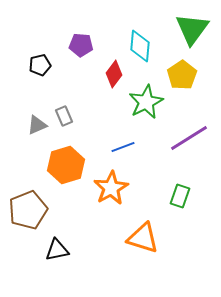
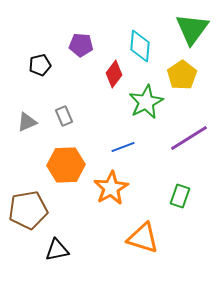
gray triangle: moved 10 px left, 3 px up
orange hexagon: rotated 15 degrees clockwise
brown pentagon: rotated 12 degrees clockwise
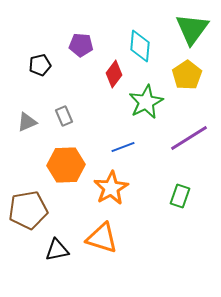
yellow pentagon: moved 5 px right
orange triangle: moved 41 px left
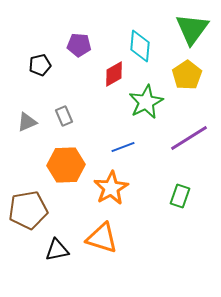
purple pentagon: moved 2 px left
red diamond: rotated 24 degrees clockwise
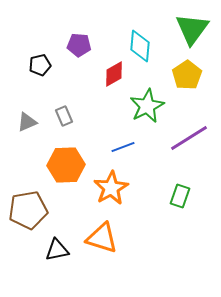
green star: moved 1 px right, 4 px down
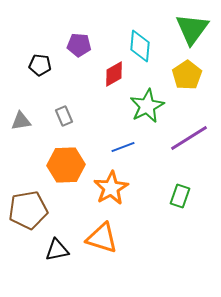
black pentagon: rotated 20 degrees clockwise
gray triangle: moved 6 px left, 1 px up; rotated 15 degrees clockwise
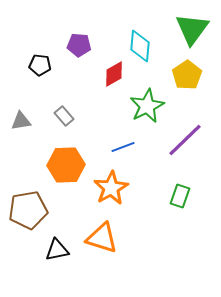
gray rectangle: rotated 18 degrees counterclockwise
purple line: moved 4 px left, 2 px down; rotated 12 degrees counterclockwise
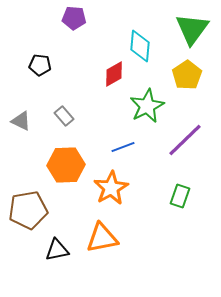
purple pentagon: moved 5 px left, 27 px up
gray triangle: rotated 35 degrees clockwise
orange triangle: rotated 28 degrees counterclockwise
